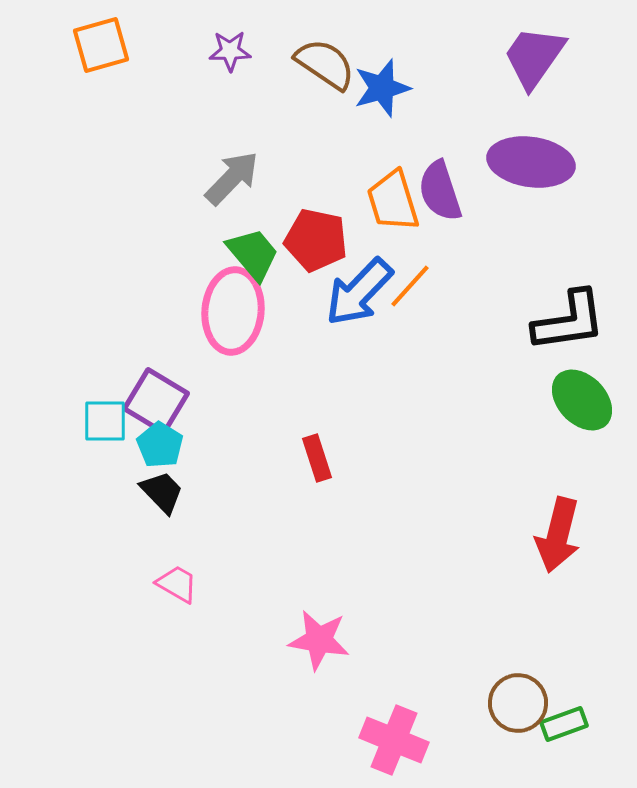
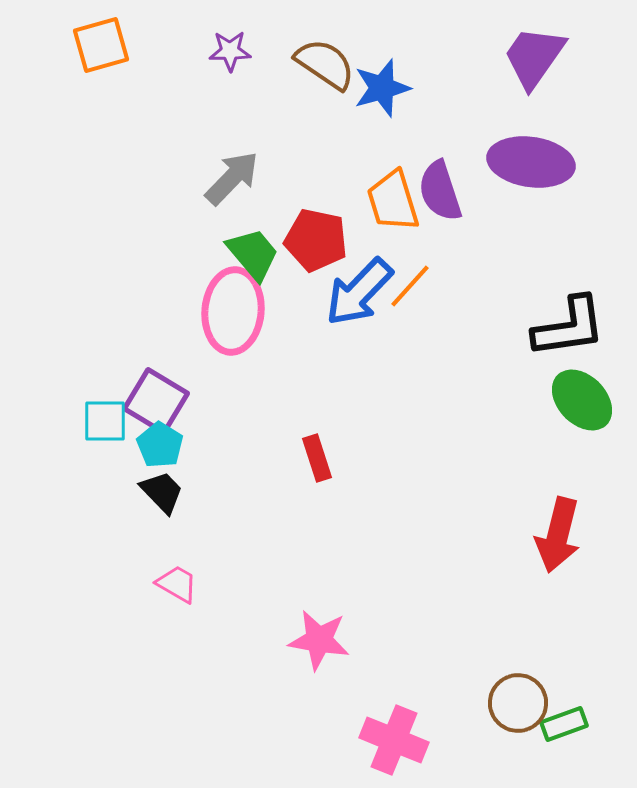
black L-shape: moved 6 px down
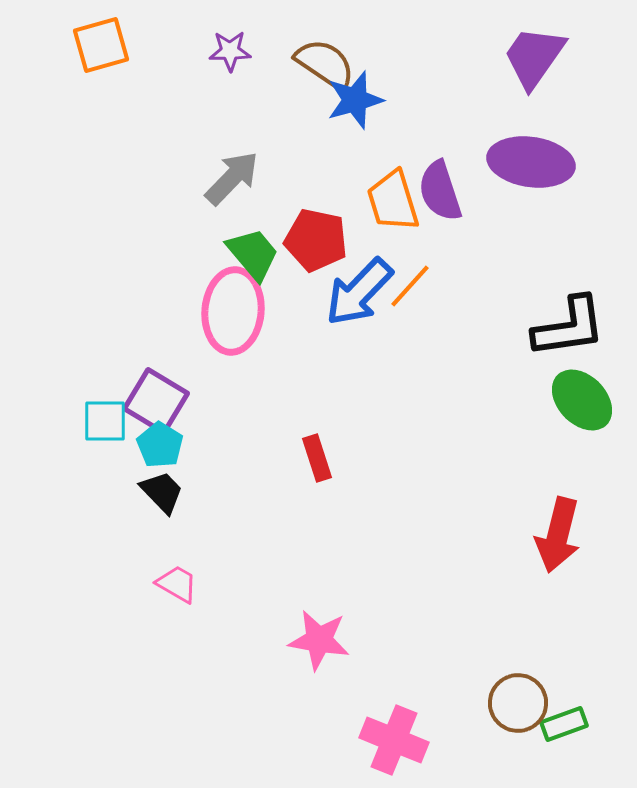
blue star: moved 27 px left, 12 px down
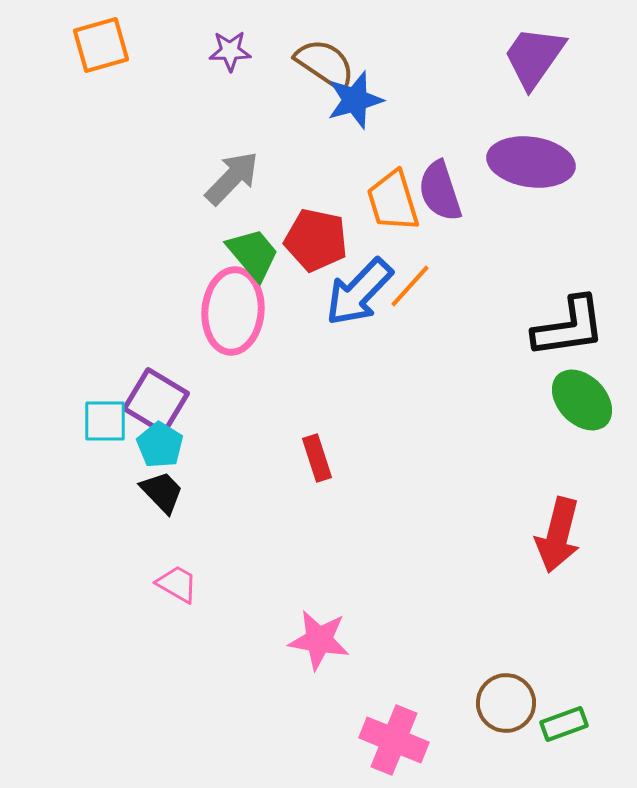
brown circle: moved 12 px left
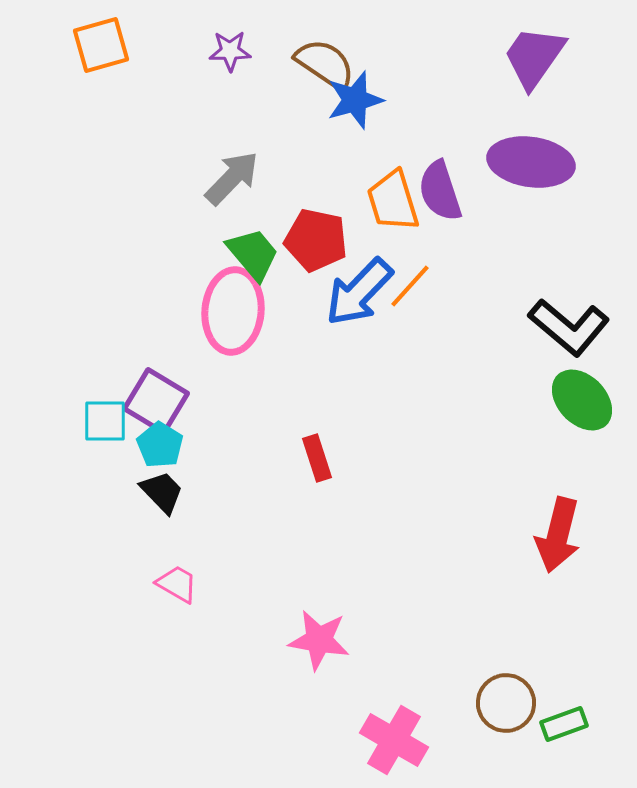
black L-shape: rotated 48 degrees clockwise
pink cross: rotated 8 degrees clockwise
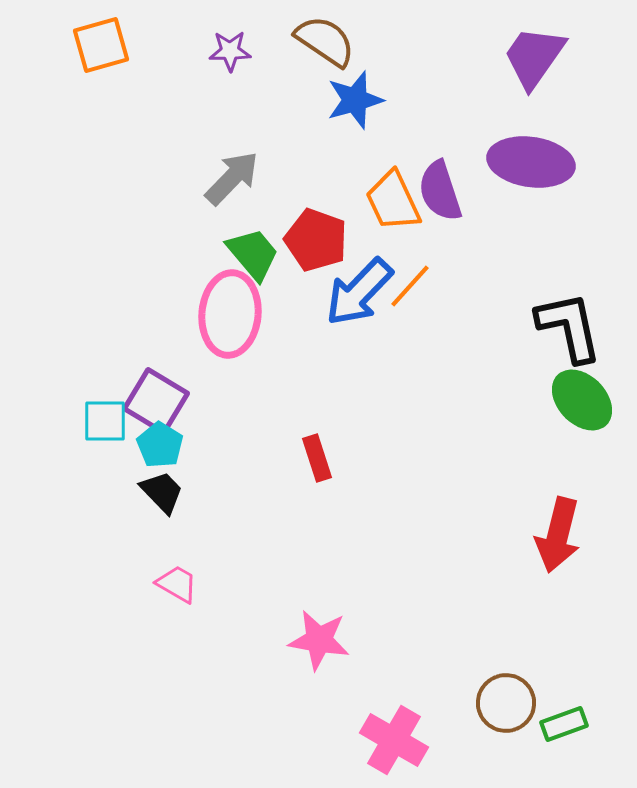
brown semicircle: moved 23 px up
orange trapezoid: rotated 8 degrees counterclockwise
red pentagon: rotated 8 degrees clockwise
pink ellipse: moved 3 px left, 3 px down
black L-shape: rotated 142 degrees counterclockwise
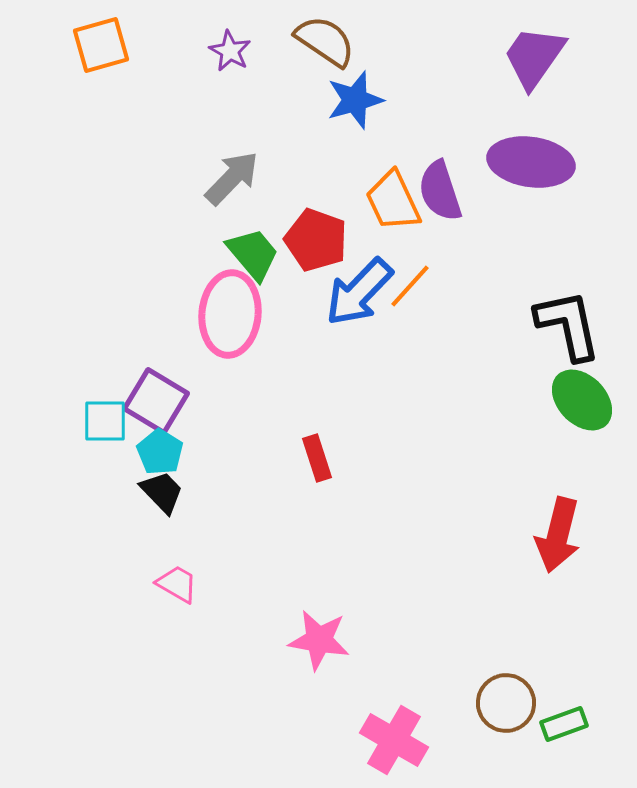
purple star: rotated 30 degrees clockwise
black L-shape: moved 1 px left, 2 px up
cyan pentagon: moved 7 px down
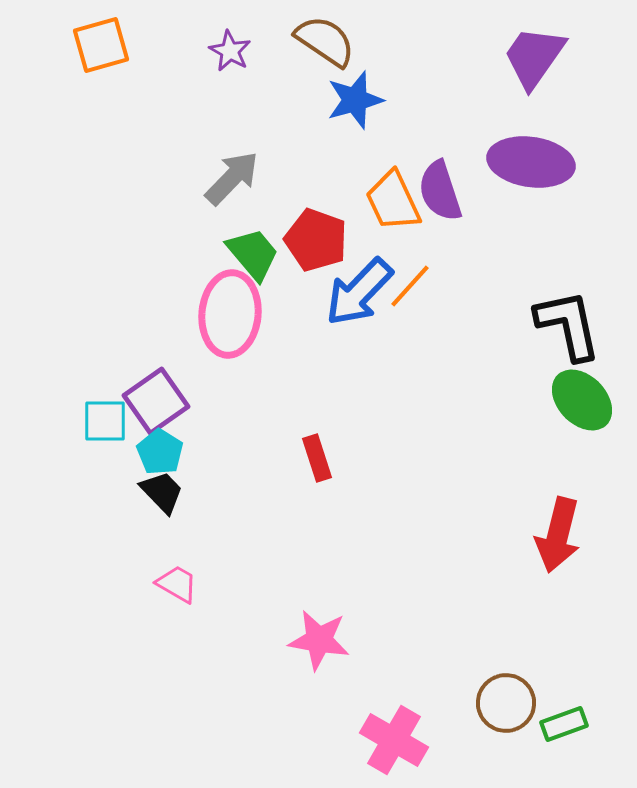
purple square: rotated 24 degrees clockwise
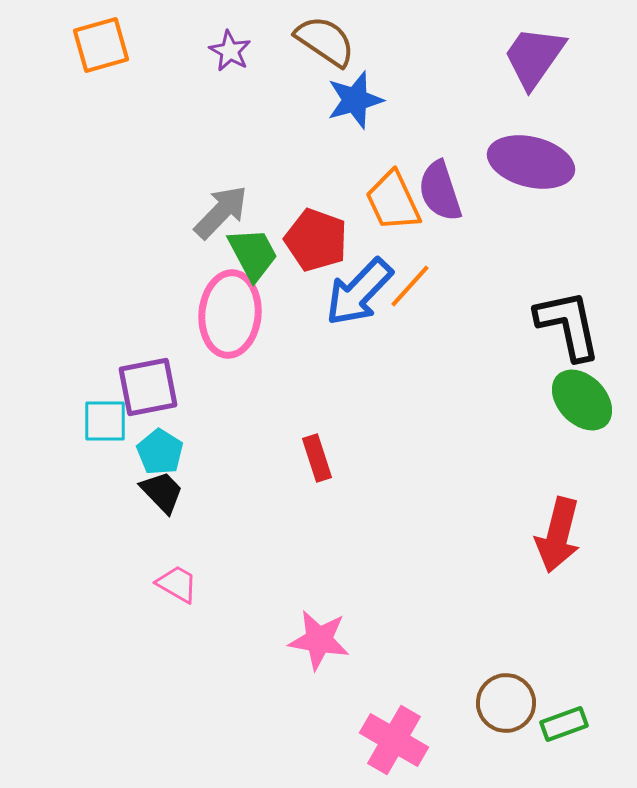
purple ellipse: rotated 6 degrees clockwise
gray arrow: moved 11 px left, 34 px down
green trapezoid: rotated 12 degrees clockwise
purple square: moved 8 px left, 14 px up; rotated 24 degrees clockwise
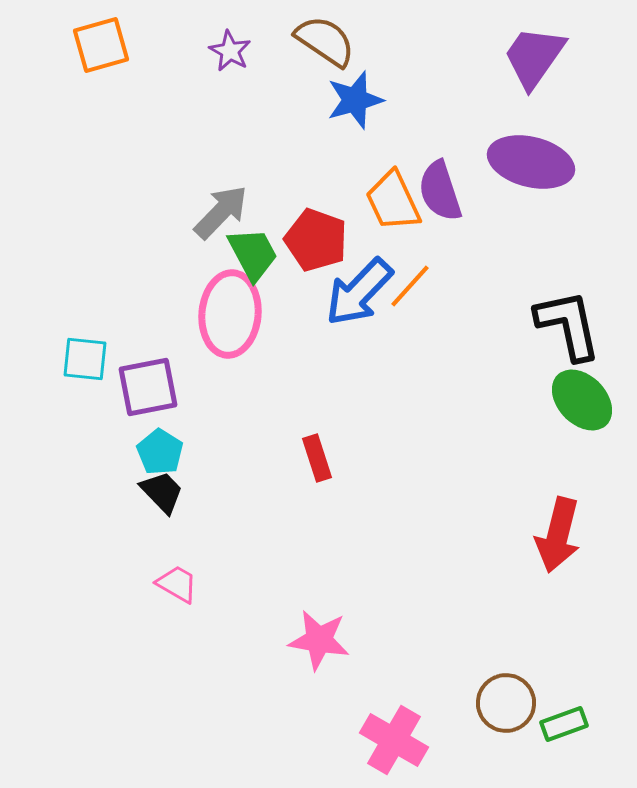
cyan square: moved 20 px left, 62 px up; rotated 6 degrees clockwise
